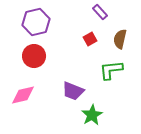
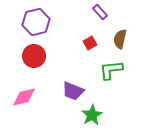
red square: moved 4 px down
pink diamond: moved 1 px right, 2 px down
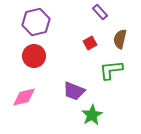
purple trapezoid: moved 1 px right
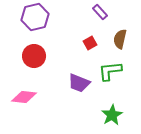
purple hexagon: moved 1 px left, 5 px up
green L-shape: moved 1 px left, 1 px down
purple trapezoid: moved 5 px right, 8 px up
pink diamond: rotated 20 degrees clockwise
green star: moved 20 px right
